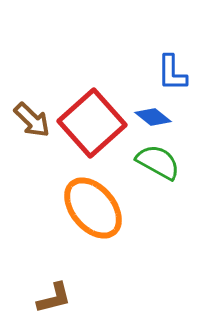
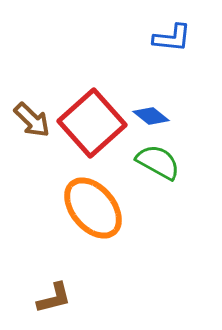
blue L-shape: moved 35 px up; rotated 84 degrees counterclockwise
blue diamond: moved 2 px left, 1 px up
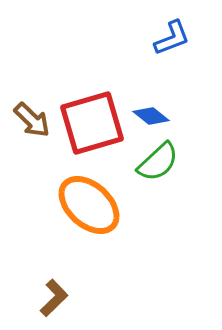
blue L-shape: rotated 27 degrees counterclockwise
red square: rotated 26 degrees clockwise
green semicircle: rotated 108 degrees clockwise
orange ellipse: moved 4 px left, 3 px up; rotated 8 degrees counterclockwise
brown L-shape: rotated 30 degrees counterclockwise
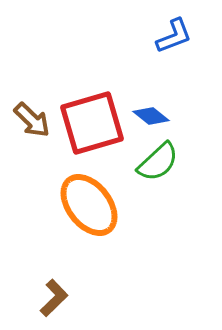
blue L-shape: moved 2 px right, 2 px up
orange ellipse: rotated 10 degrees clockwise
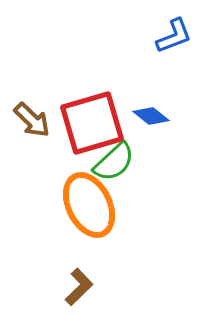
green semicircle: moved 44 px left
orange ellipse: rotated 12 degrees clockwise
brown L-shape: moved 25 px right, 11 px up
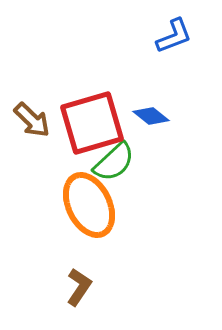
brown L-shape: rotated 12 degrees counterclockwise
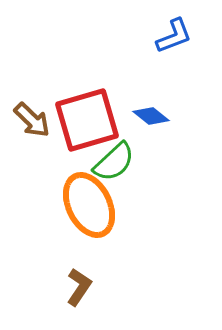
red square: moved 5 px left, 3 px up
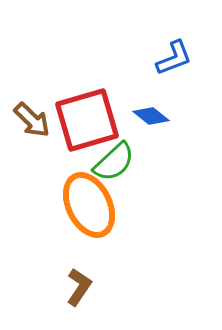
blue L-shape: moved 22 px down
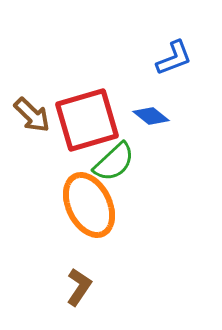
brown arrow: moved 5 px up
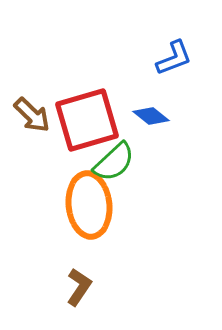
orange ellipse: rotated 20 degrees clockwise
